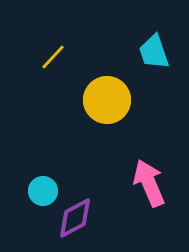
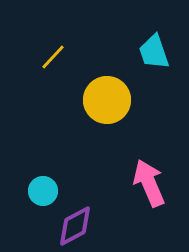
purple diamond: moved 8 px down
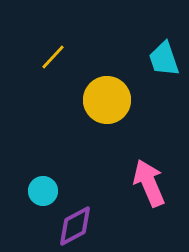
cyan trapezoid: moved 10 px right, 7 px down
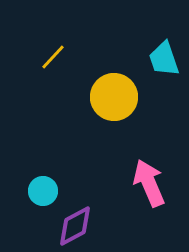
yellow circle: moved 7 px right, 3 px up
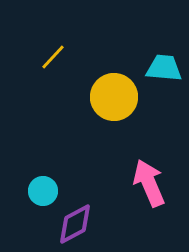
cyan trapezoid: moved 9 px down; rotated 114 degrees clockwise
purple diamond: moved 2 px up
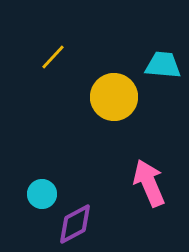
cyan trapezoid: moved 1 px left, 3 px up
cyan circle: moved 1 px left, 3 px down
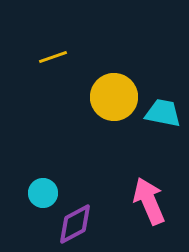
yellow line: rotated 28 degrees clockwise
cyan trapezoid: moved 48 px down; rotated 6 degrees clockwise
pink arrow: moved 18 px down
cyan circle: moved 1 px right, 1 px up
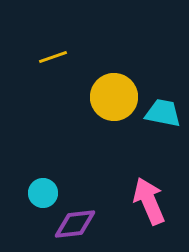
purple diamond: rotated 21 degrees clockwise
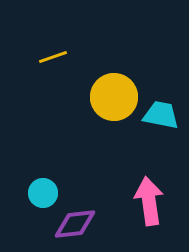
cyan trapezoid: moved 2 px left, 2 px down
pink arrow: rotated 15 degrees clockwise
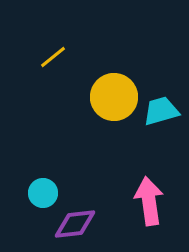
yellow line: rotated 20 degrees counterclockwise
cyan trapezoid: moved 4 px up; rotated 27 degrees counterclockwise
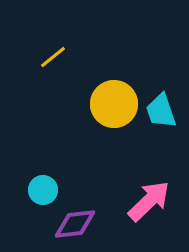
yellow circle: moved 7 px down
cyan trapezoid: rotated 93 degrees counterclockwise
cyan circle: moved 3 px up
pink arrow: rotated 54 degrees clockwise
